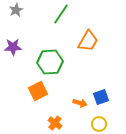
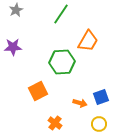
green hexagon: moved 12 px right
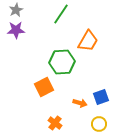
purple star: moved 3 px right, 17 px up
orange square: moved 6 px right, 4 px up
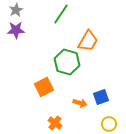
green hexagon: moved 5 px right; rotated 20 degrees clockwise
yellow circle: moved 10 px right
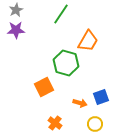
green hexagon: moved 1 px left, 1 px down
yellow circle: moved 14 px left
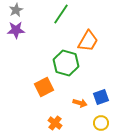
yellow circle: moved 6 px right, 1 px up
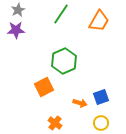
gray star: moved 2 px right
orange trapezoid: moved 11 px right, 20 px up
green hexagon: moved 2 px left, 2 px up; rotated 20 degrees clockwise
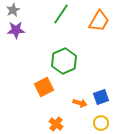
gray star: moved 5 px left
orange cross: moved 1 px right, 1 px down
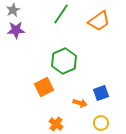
orange trapezoid: rotated 25 degrees clockwise
blue square: moved 4 px up
